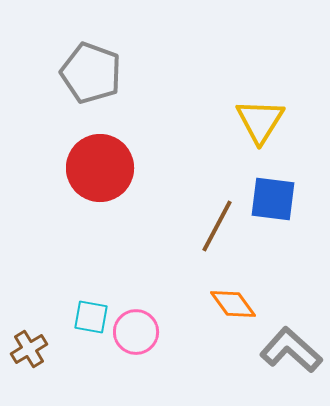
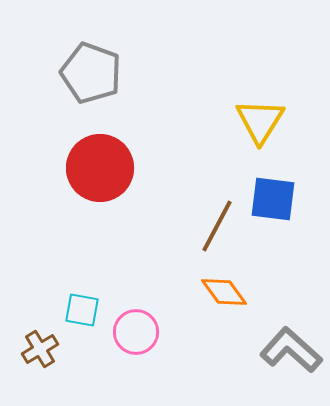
orange diamond: moved 9 px left, 12 px up
cyan square: moved 9 px left, 7 px up
brown cross: moved 11 px right
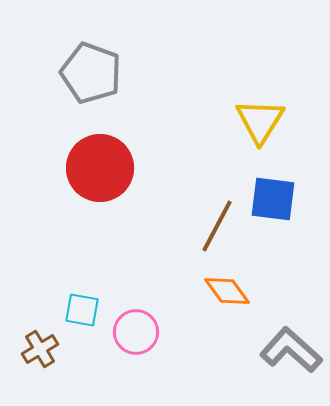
orange diamond: moved 3 px right, 1 px up
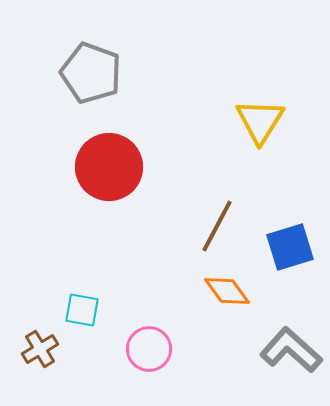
red circle: moved 9 px right, 1 px up
blue square: moved 17 px right, 48 px down; rotated 24 degrees counterclockwise
pink circle: moved 13 px right, 17 px down
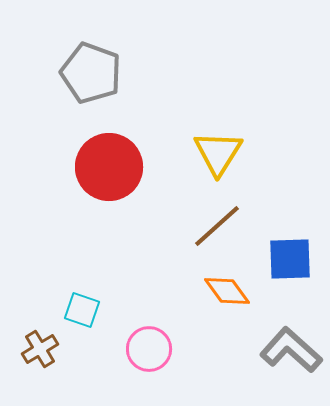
yellow triangle: moved 42 px left, 32 px down
brown line: rotated 20 degrees clockwise
blue square: moved 12 px down; rotated 15 degrees clockwise
cyan square: rotated 9 degrees clockwise
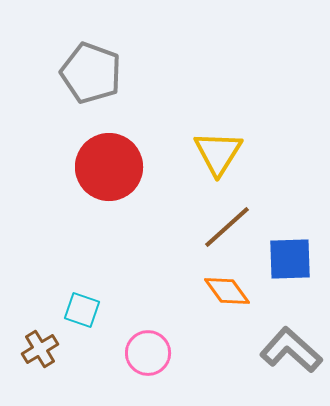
brown line: moved 10 px right, 1 px down
pink circle: moved 1 px left, 4 px down
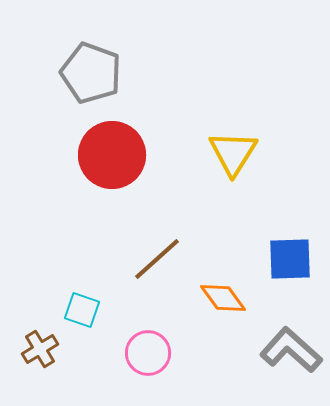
yellow triangle: moved 15 px right
red circle: moved 3 px right, 12 px up
brown line: moved 70 px left, 32 px down
orange diamond: moved 4 px left, 7 px down
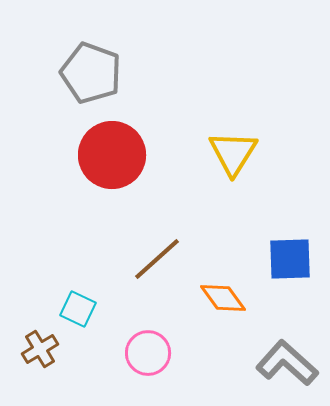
cyan square: moved 4 px left, 1 px up; rotated 6 degrees clockwise
gray L-shape: moved 4 px left, 13 px down
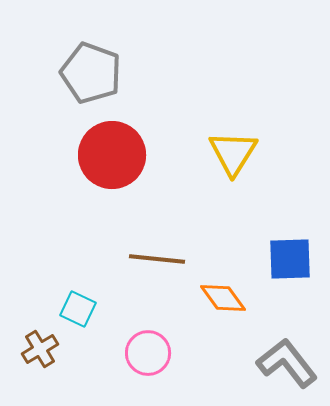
brown line: rotated 48 degrees clockwise
gray L-shape: rotated 10 degrees clockwise
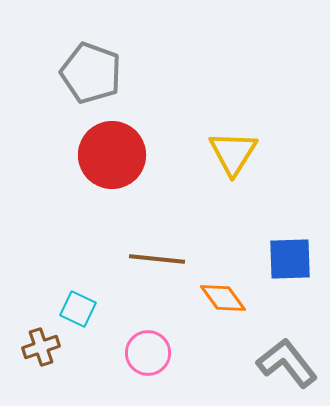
brown cross: moved 1 px right, 2 px up; rotated 12 degrees clockwise
